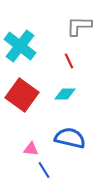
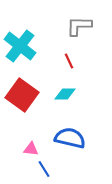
blue line: moved 1 px up
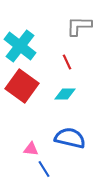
red line: moved 2 px left, 1 px down
red square: moved 9 px up
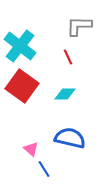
red line: moved 1 px right, 5 px up
pink triangle: rotated 35 degrees clockwise
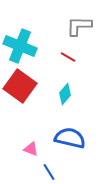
cyan cross: rotated 16 degrees counterclockwise
red line: rotated 35 degrees counterclockwise
red square: moved 2 px left
cyan diamond: rotated 50 degrees counterclockwise
pink triangle: rotated 21 degrees counterclockwise
blue line: moved 5 px right, 3 px down
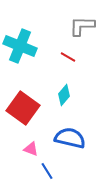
gray L-shape: moved 3 px right
red square: moved 3 px right, 22 px down
cyan diamond: moved 1 px left, 1 px down
blue line: moved 2 px left, 1 px up
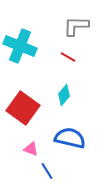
gray L-shape: moved 6 px left
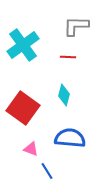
cyan cross: moved 3 px right, 1 px up; rotated 32 degrees clockwise
red line: rotated 28 degrees counterclockwise
cyan diamond: rotated 25 degrees counterclockwise
blue semicircle: rotated 8 degrees counterclockwise
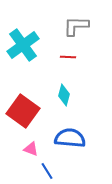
red square: moved 3 px down
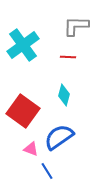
blue semicircle: moved 11 px left, 1 px up; rotated 40 degrees counterclockwise
